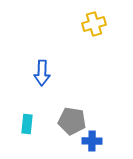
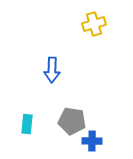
blue arrow: moved 10 px right, 3 px up
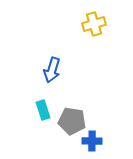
blue arrow: rotated 15 degrees clockwise
cyan rectangle: moved 16 px right, 14 px up; rotated 24 degrees counterclockwise
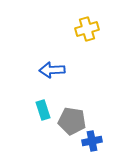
yellow cross: moved 7 px left, 5 px down
blue arrow: rotated 70 degrees clockwise
blue cross: rotated 12 degrees counterclockwise
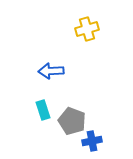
blue arrow: moved 1 px left, 1 px down
gray pentagon: rotated 12 degrees clockwise
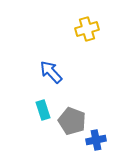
blue arrow: moved 1 px down; rotated 50 degrees clockwise
blue cross: moved 4 px right, 1 px up
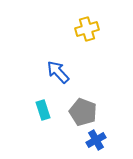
blue arrow: moved 7 px right
gray pentagon: moved 11 px right, 9 px up
blue cross: rotated 18 degrees counterclockwise
